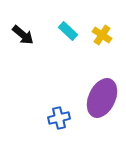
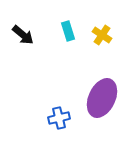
cyan rectangle: rotated 30 degrees clockwise
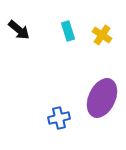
black arrow: moved 4 px left, 5 px up
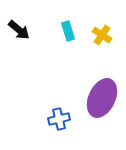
blue cross: moved 1 px down
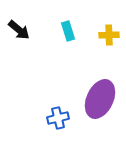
yellow cross: moved 7 px right; rotated 36 degrees counterclockwise
purple ellipse: moved 2 px left, 1 px down
blue cross: moved 1 px left, 1 px up
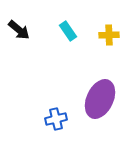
cyan rectangle: rotated 18 degrees counterclockwise
blue cross: moved 2 px left, 1 px down
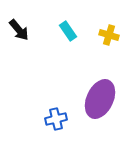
black arrow: rotated 10 degrees clockwise
yellow cross: rotated 18 degrees clockwise
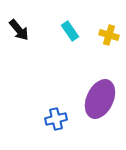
cyan rectangle: moved 2 px right
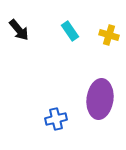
purple ellipse: rotated 18 degrees counterclockwise
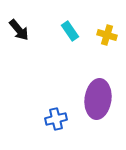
yellow cross: moved 2 px left
purple ellipse: moved 2 px left
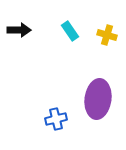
black arrow: rotated 50 degrees counterclockwise
